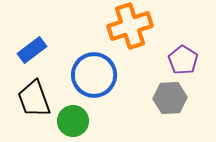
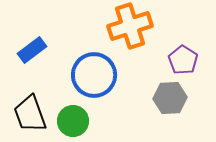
black trapezoid: moved 4 px left, 15 px down
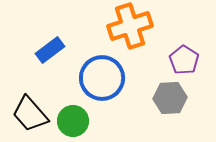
blue rectangle: moved 18 px right
purple pentagon: moved 1 px right
blue circle: moved 8 px right, 3 px down
black trapezoid: rotated 21 degrees counterclockwise
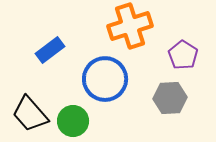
purple pentagon: moved 1 px left, 5 px up
blue circle: moved 3 px right, 1 px down
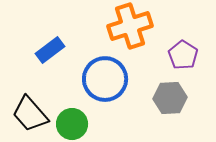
green circle: moved 1 px left, 3 px down
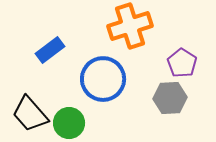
purple pentagon: moved 1 px left, 8 px down
blue circle: moved 2 px left
green circle: moved 3 px left, 1 px up
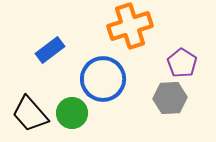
green circle: moved 3 px right, 10 px up
